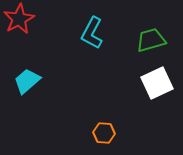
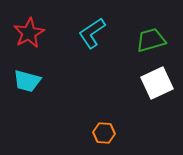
red star: moved 10 px right, 14 px down
cyan L-shape: rotated 28 degrees clockwise
cyan trapezoid: rotated 124 degrees counterclockwise
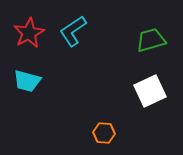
cyan L-shape: moved 19 px left, 2 px up
white square: moved 7 px left, 8 px down
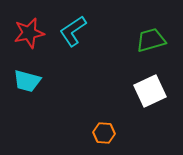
red star: rotated 16 degrees clockwise
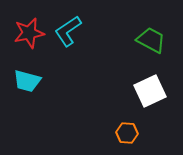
cyan L-shape: moved 5 px left
green trapezoid: rotated 44 degrees clockwise
orange hexagon: moved 23 px right
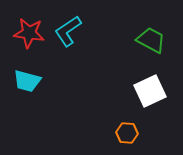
red star: rotated 20 degrees clockwise
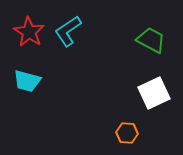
red star: moved 1 px up; rotated 24 degrees clockwise
white square: moved 4 px right, 2 px down
